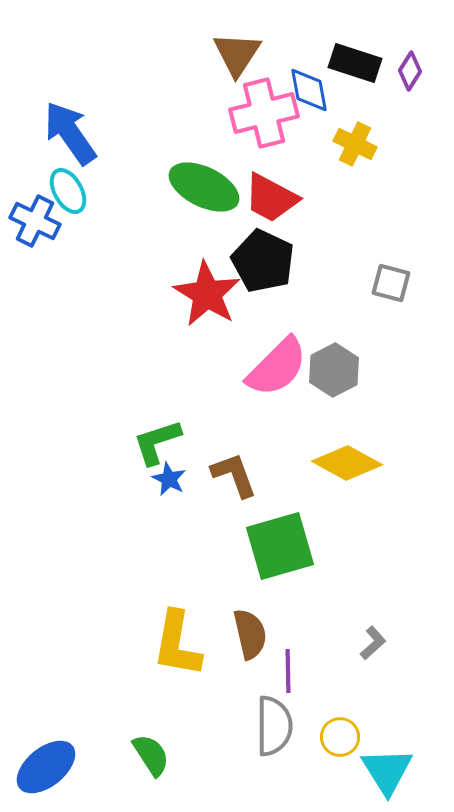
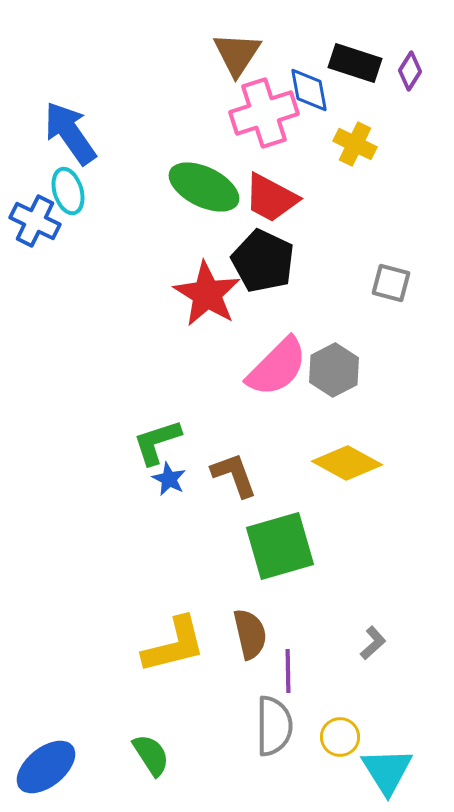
pink cross: rotated 4 degrees counterclockwise
cyan ellipse: rotated 12 degrees clockwise
yellow L-shape: moved 3 px left, 1 px down; rotated 114 degrees counterclockwise
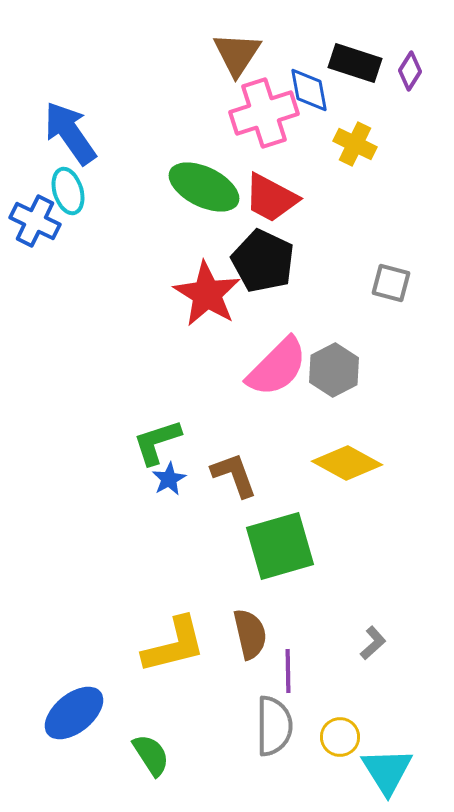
blue star: rotated 16 degrees clockwise
blue ellipse: moved 28 px right, 54 px up
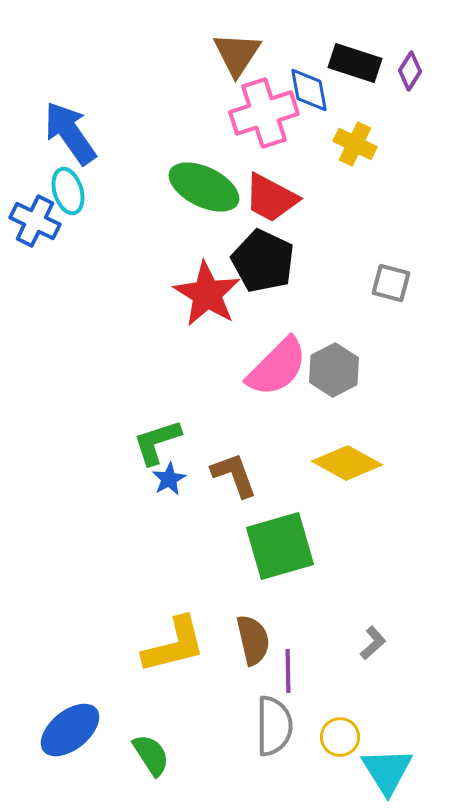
brown semicircle: moved 3 px right, 6 px down
blue ellipse: moved 4 px left, 17 px down
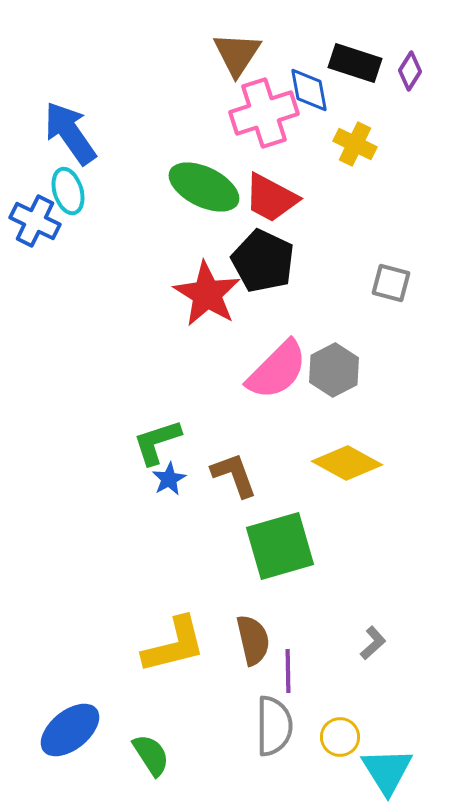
pink semicircle: moved 3 px down
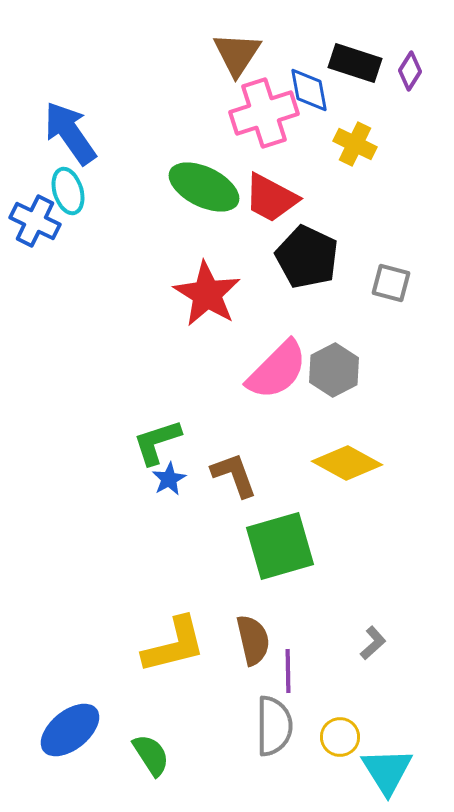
black pentagon: moved 44 px right, 4 px up
